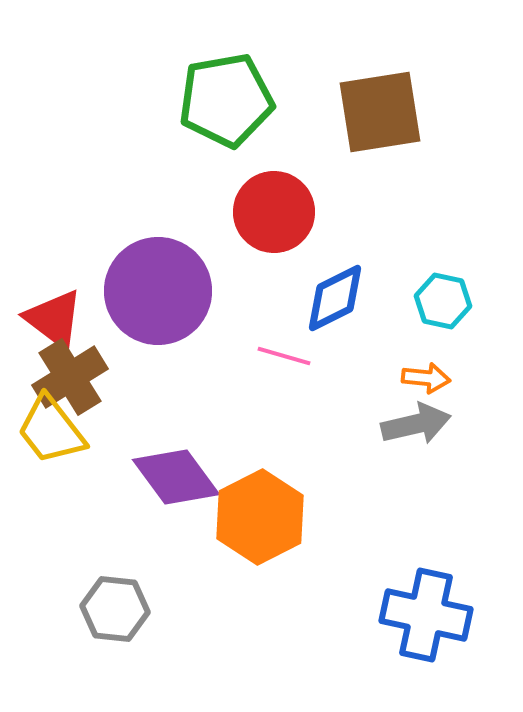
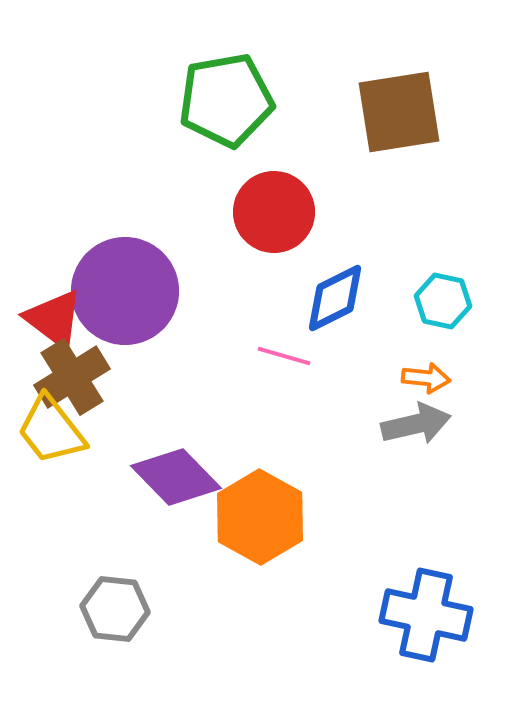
brown square: moved 19 px right
purple circle: moved 33 px left
brown cross: moved 2 px right
purple diamond: rotated 8 degrees counterclockwise
orange hexagon: rotated 4 degrees counterclockwise
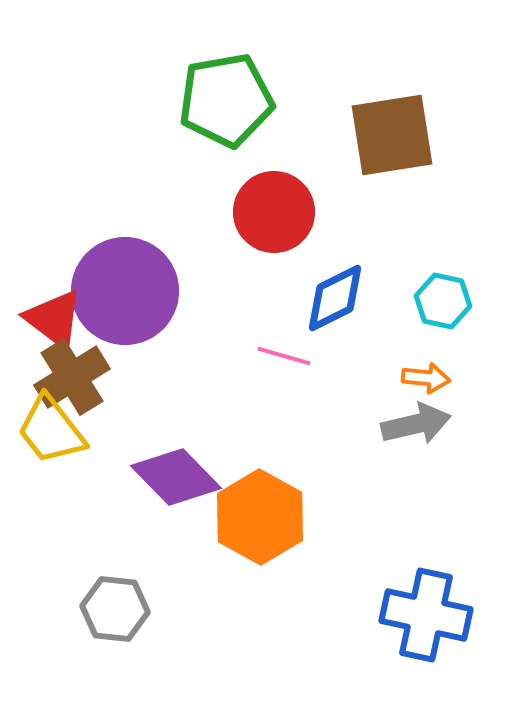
brown square: moved 7 px left, 23 px down
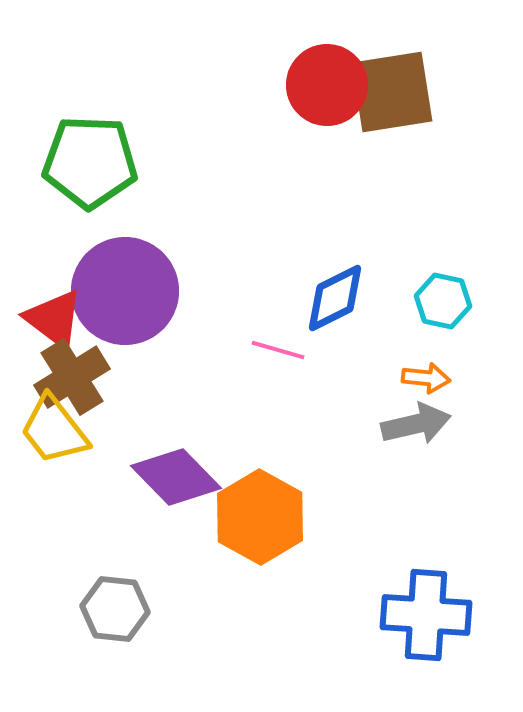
green pentagon: moved 136 px left, 62 px down; rotated 12 degrees clockwise
brown square: moved 43 px up
red circle: moved 53 px right, 127 px up
pink line: moved 6 px left, 6 px up
yellow trapezoid: moved 3 px right
blue cross: rotated 8 degrees counterclockwise
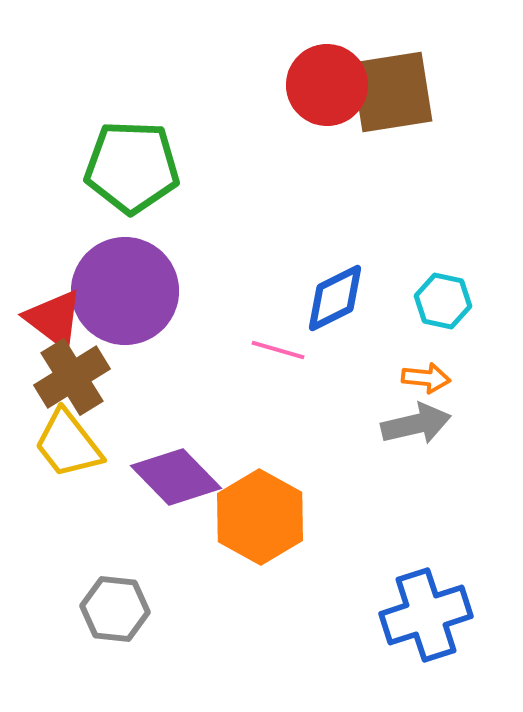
green pentagon: moved 42 px right, 5 px down
yellow trapezoid: moved 14 px right, 14 px down
blue cross: rotated 22 degrees counterclockwise
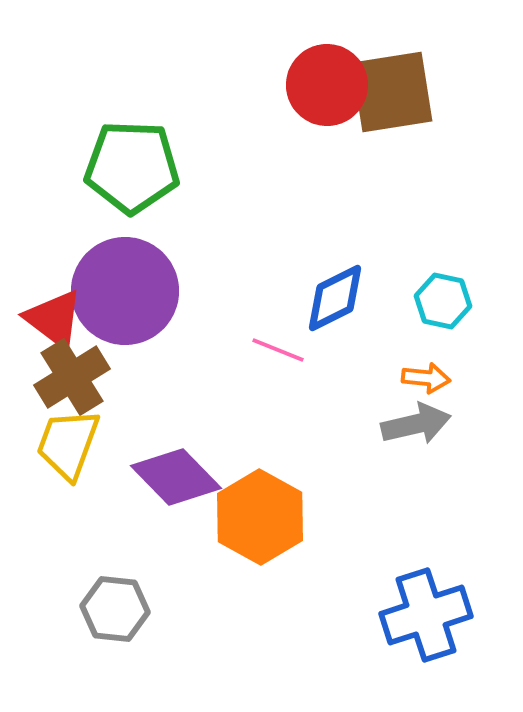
pink line: rotated 6 degrees clockwise
yellow trapezoid: rotated 58 degrees clockwise
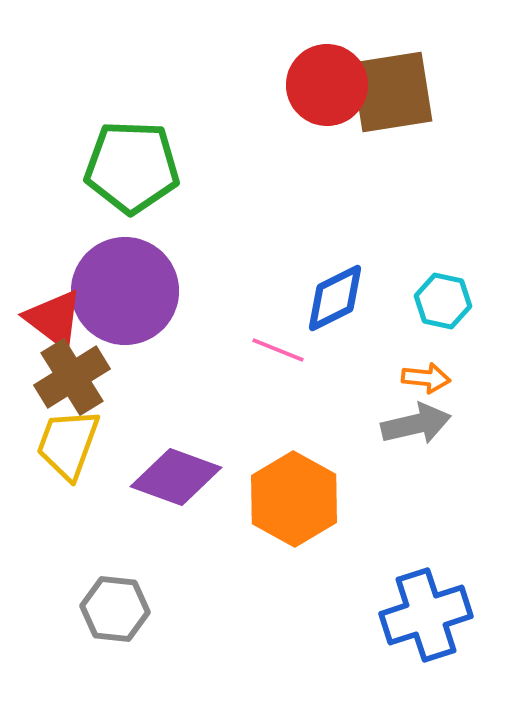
purple diamond: rotated 26 degrees counterclockwise
orange hexagon: moved 34 px right, 18 px up
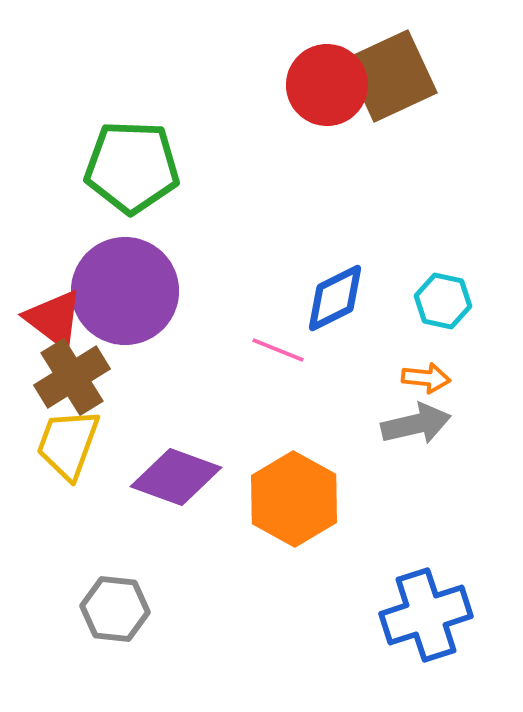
brown square: moved 1 px left, 16 px up; rotated 16 degrees counterclockwise
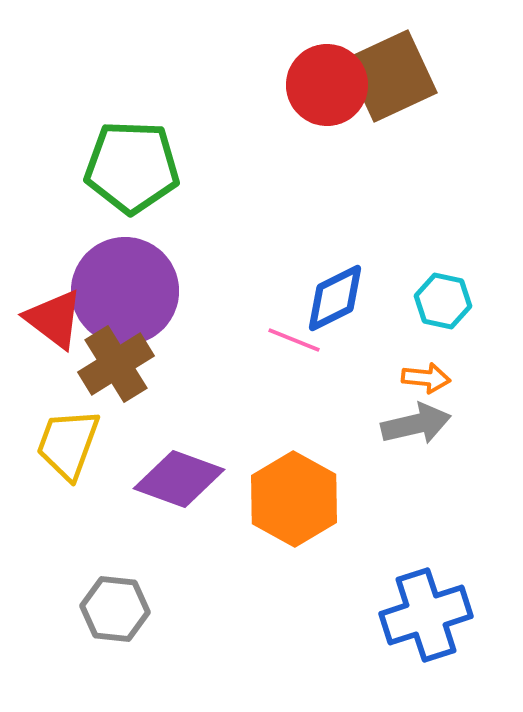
pink line: moved 16 px right, 10 px up
brown cross: moved 44 px right, 13 px up
purple diamond: moved 3 px right, 2 px down
